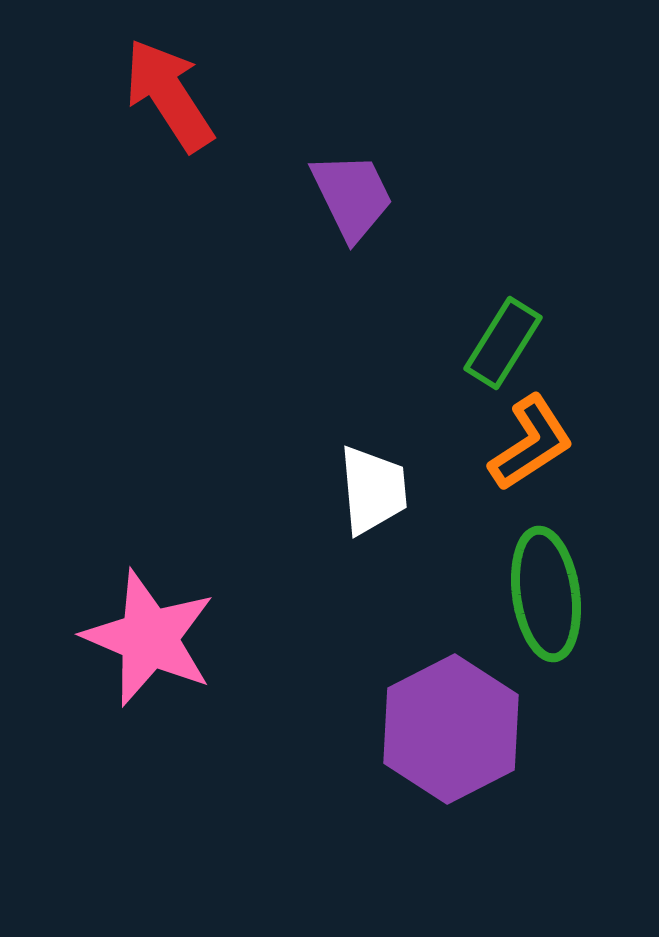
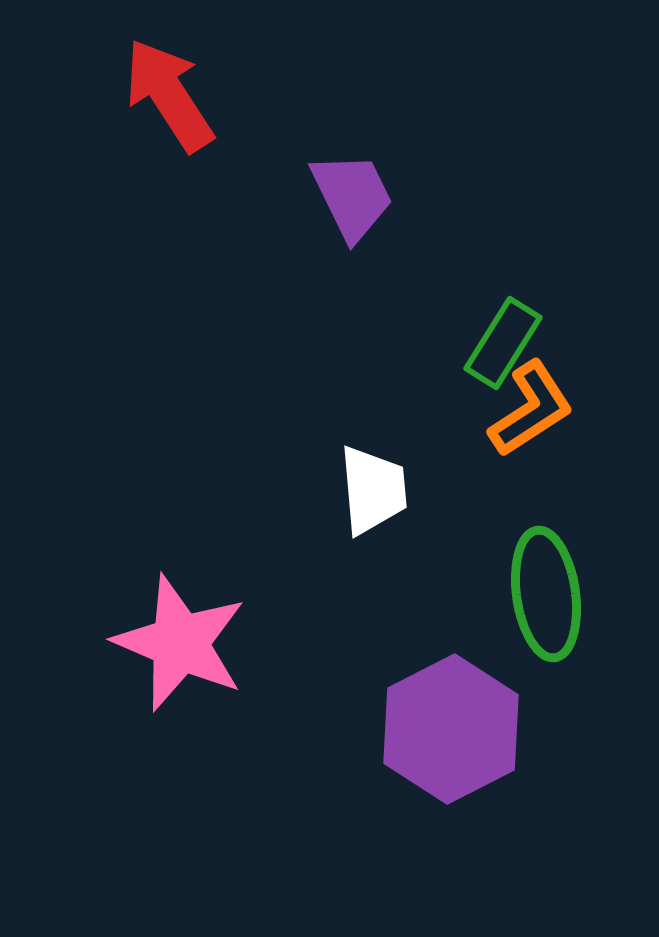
orange L-shape: moved 34 px up
pink star: moved 31 px right, 5 px down
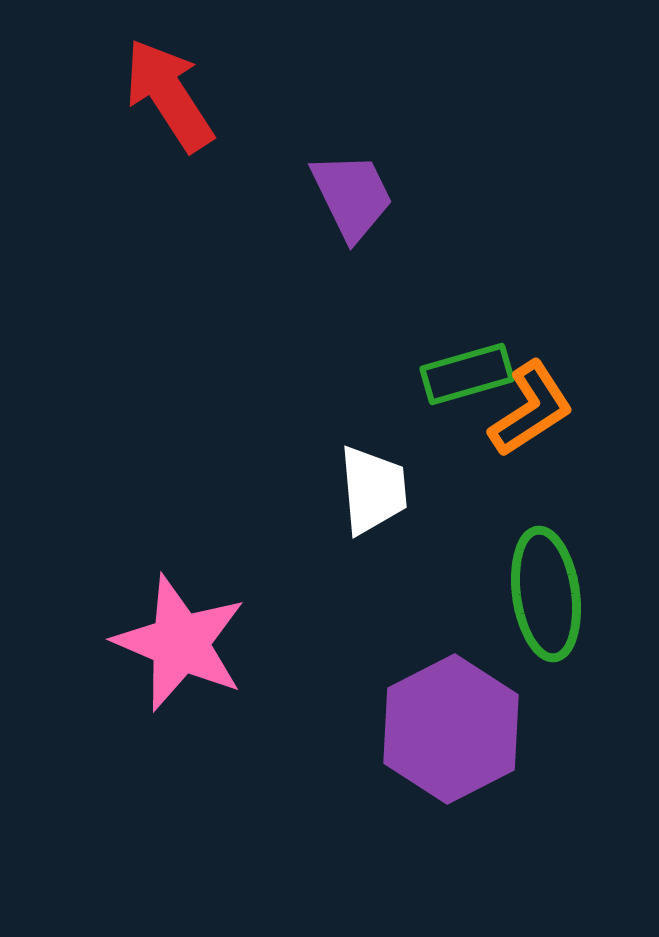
green rectangle: moved 36 px left, 31 px down; rotated 42 degrees clockwise
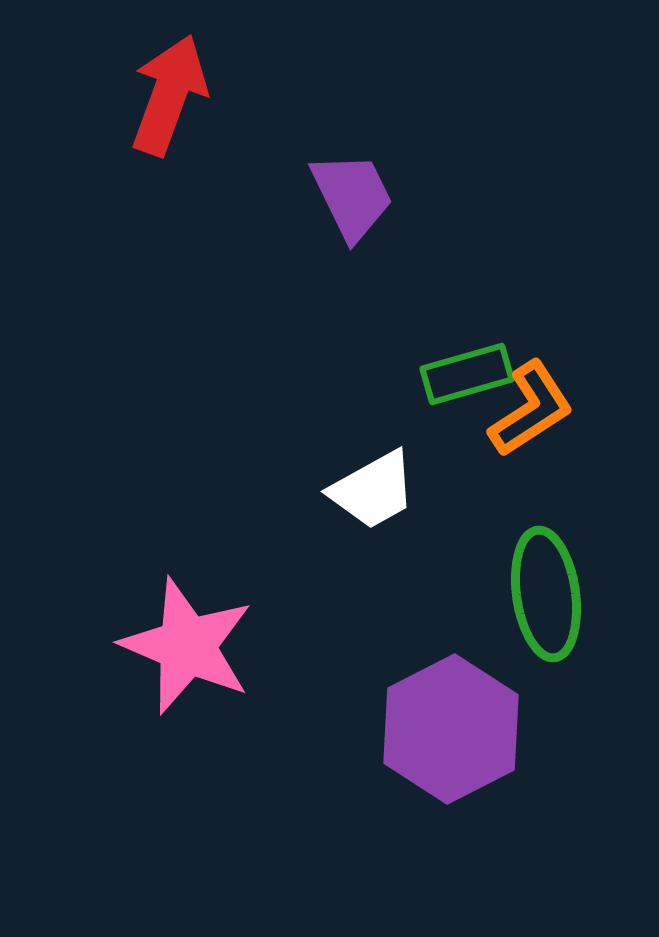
red arrow: rotated 53 degrees clockwise
white trapezoid: rotated 66 degrees clockwise
pink star: moved 7 px right, 3 px down
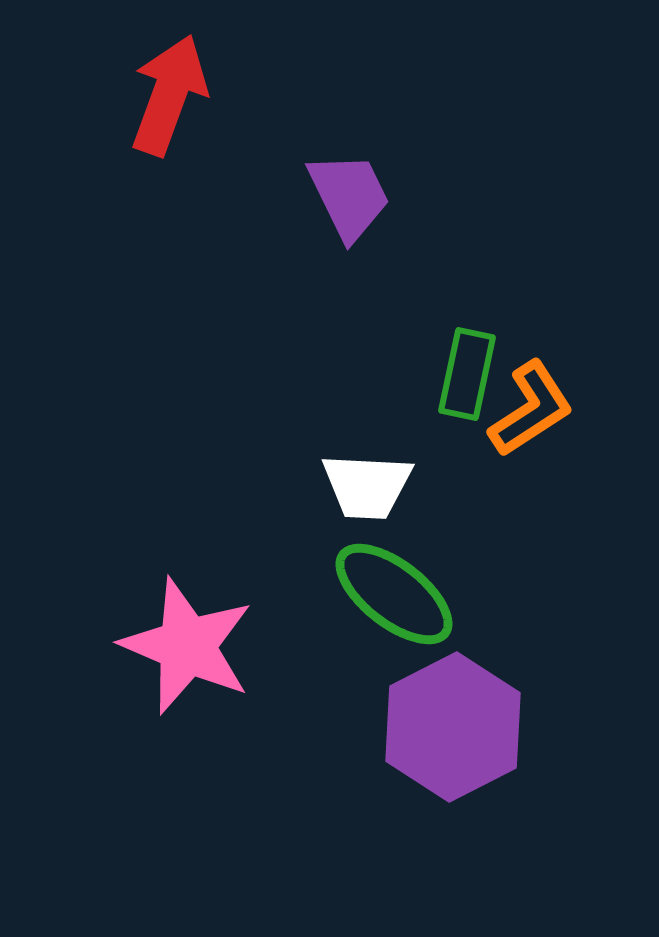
purple trapezoid: moved 3 px left
green rectangle: rotated 62 degrees counterclockwise
white trapezoid: moved 6 px left, 4 px up; rotated 32 degrees clockwise
green ellipse: moved 152 px left; rotated 44 degrees counterclockwise
purple hexagon: moved 2 px right, 2 px up
